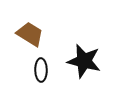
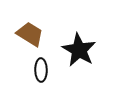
black star: moved 5 px left, 11 px up; rotated 16 degrees clockwise
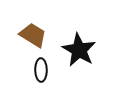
brown trapezoid: moved 3 px right, 1 px down
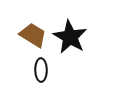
black star: moved 9 px left, 13 px up
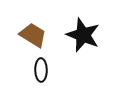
black star: moved 13 px right, 2 px up; rotated 8 degrees counterclockwise
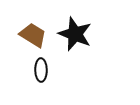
black star: moved 8 px left, 1 px up
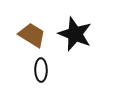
brown trapezoid: moved 1 px left
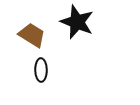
black star: moved 2 px right, 12 px up
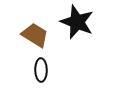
brown trapezoid: moved 3 px right
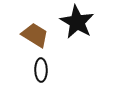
black star: rotated 8 degrees clockwise
